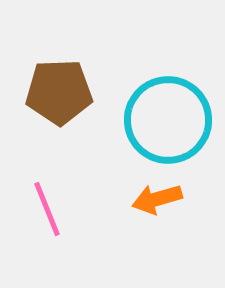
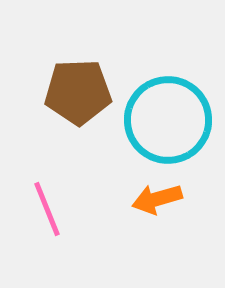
brown pentagon: moved 19 px right
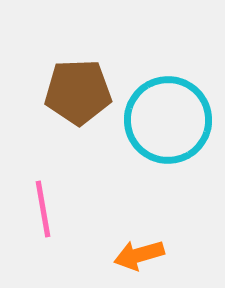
orange arrow: moved 18 px left, 56 px down
pink line: moved 4 px left; rotated 12 degrees clockwise
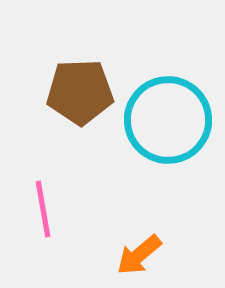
brown pentagon: moved 2 px right
orange arrow: rotated 24 degrees counterclockwise
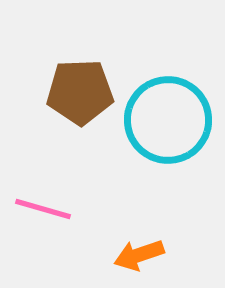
pink line: rotated 64 degrees counterclockwise
orange arrow: rotated 21 degrees clockwise
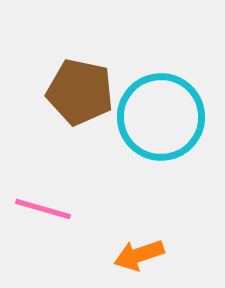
brown pentagon: rotated 14 degrees clockwise
cyan circle: moved 7 px left, 3 px up
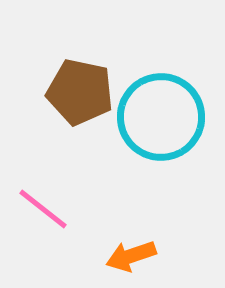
pink line: rotated 22 degrees clockwise
orange arrow: moved 8 px left, 1 px down
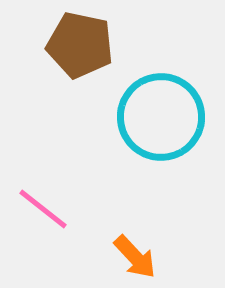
brown pentagon: moved 47 px up
orange arrow: moved 4 px right, 1 px down; rotated 114 degrees counterclockwise
